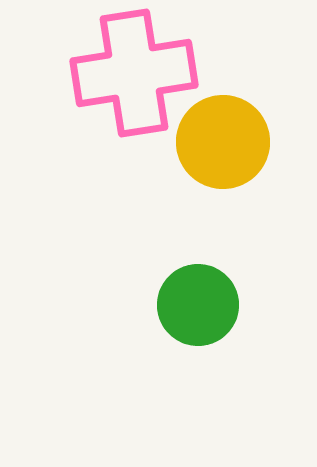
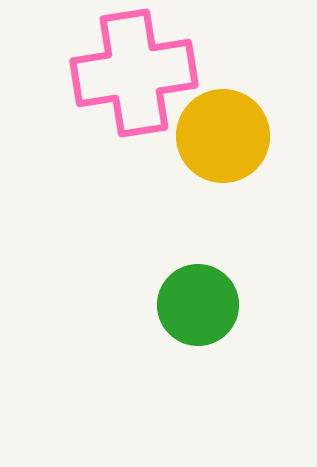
yellow circle: moved 6 px up
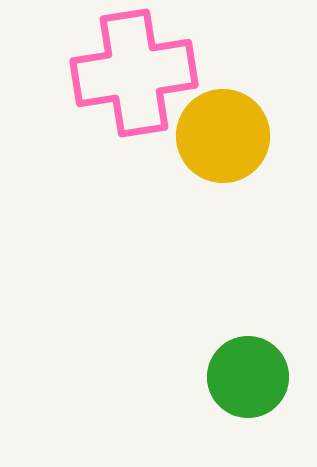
green circle: moved 50 px right, 72 px down
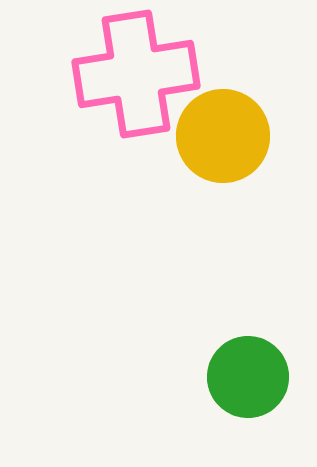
pink cross: moved 2 px right, 1 px down
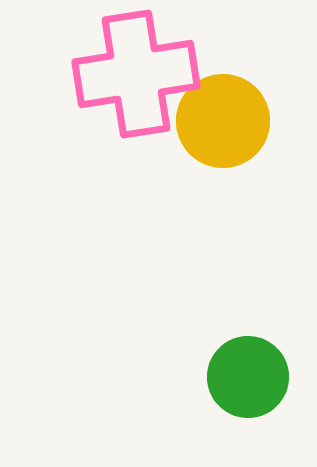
yellow circle: moved 15 px up
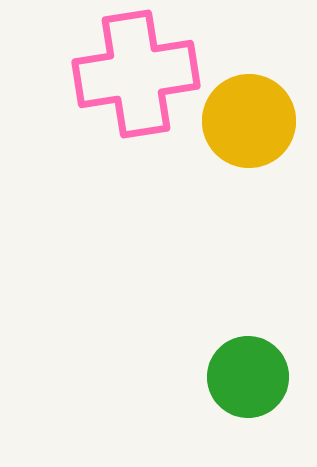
yellow circle: moved 26 px right
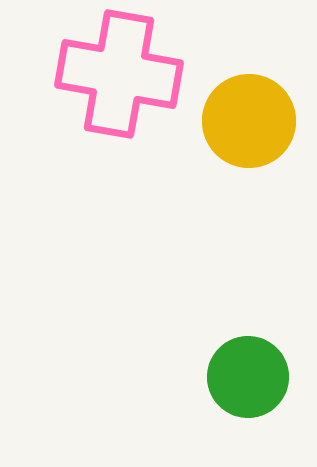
pink cross: moved 17 px left; rotated 19 degrees clockwise
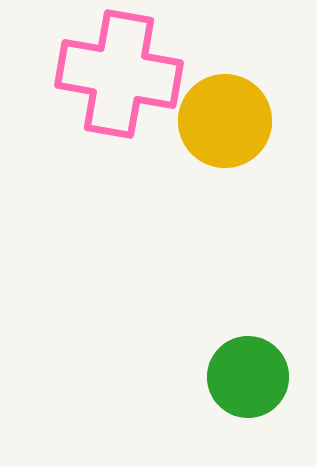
yellow circle: moved 24 px left
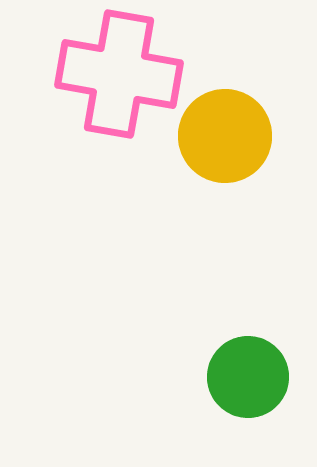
yellow circle: moved 15 px down
